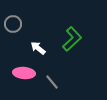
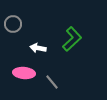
white arrow: rotated 28 degrees counterclockwise
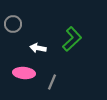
gray line: rotated 63 degrees clockwise
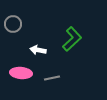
white arrow: moved 2 px down
pink ellipse: moved 3 px left
gray line: moved 4 px up; rotated 56 degrees clockwise
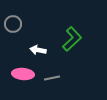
pink ellipse: moved 2 px right, 1 px down
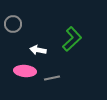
pink ellipse: moved 2 px right, 3 px up
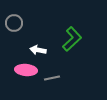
gray circle: moved 1 px right, 1 px up
pink ellipse: moved 1 px right, 1 px up
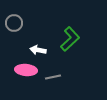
green L-shape: moved 2 px left
gray line: moved 1 px right, 1 px up
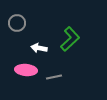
gray circle: moved 3 px right
white arrow: moved 1 px right, 2 px up
gray line: moved 1 px right
